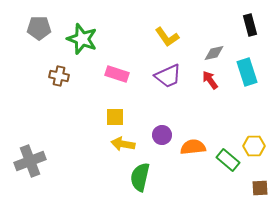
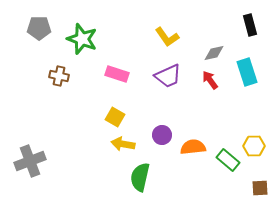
yellow square: rotated 30 degrees clockwise
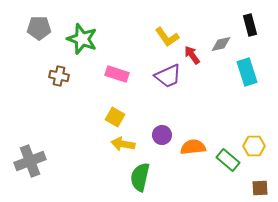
gray diamond: moved 7 px right, 9 px up
red arrow: moved 18 px left, 25 px up
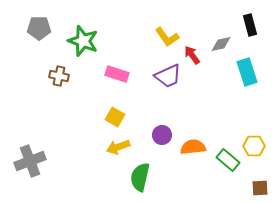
green star: moved 1 px right, 2 px down
yellow arrow: moved 5 px left, 3 px down; rotated 30 degrees counterclockwise
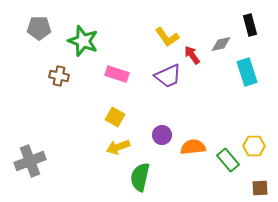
green rectangle: rotated 10 degrees clockwise
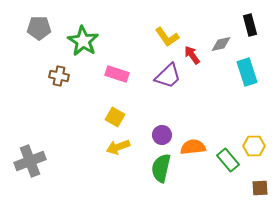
green star: rotated 12 degrees clockwise
purple trapezoid: rotated 20 degrees counterclockwise
green semicircle: moved 21 px right, 9 px up
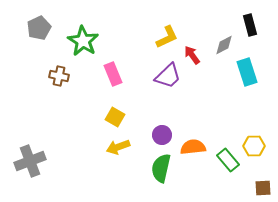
gray pentagon: rotated 25 degrees counterclockwise
yellow L-shape: rotated 80 degrees counterclockwise
gray diamond: moved 3 px right, 1 px down; rotated 15 degrees counterclockwise
pink rectangle: moved 4 px left; rotated 50 degrees clockwise
brown square: moved 3 px right
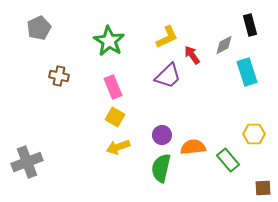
green star: moved 26 px right
pink rectangle: moved 13 px down
yellow hexagon: moved 12 px up
gray cross: moved 3 px left, 1 px down
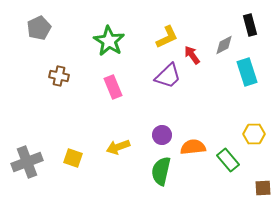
yellow square: moved 42 px left, 41 px down; rotated 12 degrees counterclockwise
green semicircle: moved 3 px down
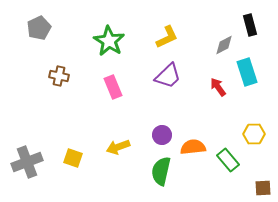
red arrow: moved 26 px right, 32 px down
